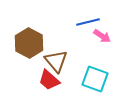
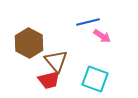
red trapezoid: rotated 55 degrees counterclockwise
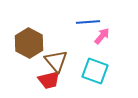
blue line: rotated 10 degrees clockwise
pink arrow: rotated 84 degrees counterclockwise
cyan square: moved 8 px up
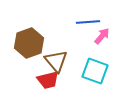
brown hexagon: rotated 12 degrees clockwise
red trapezoid: moved 1 px left
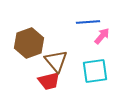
cyan square: rotated 28 degrees counterclockwise
red trapezoid: moved 1 px right, 1 px down
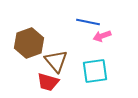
blue line: rotated 15 degrees clockwise
pink arrow: rotated 150 degrees counterclockwise
red trapezoid: moved 1 px left, 1 px down; rotated 30 degrees clockwise
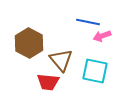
brown hexagon: rotated 12 degrees counterclockwise
brown triangle: moved 5 px right, 1 px up
cyan square: rotated 20 degrees clockwise
red trapezoid: rotated 10 degrees counterclockwise
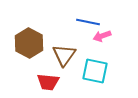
brown triangle: moved 3 px right, 5 px up; rotated 15 degrees clockwise
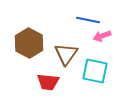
blue line: moved 2 px up
brown triangle: moved 2 px right, 1 px up
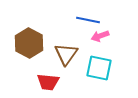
pink arrow: moved 2 px left
cyan square: moved 4 px right, 3 px up
